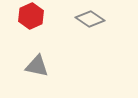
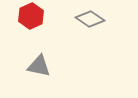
gray triangle: moved 2 px right
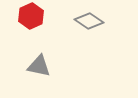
gray diamond: moved 1 px left, 2 px down
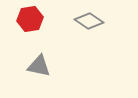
red hexagon: moved 1 px left, 3 px down; rotated 15 degrees clockwise
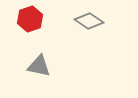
red hexagon: rotated 10 degrees counterclockwise
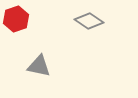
red hexagon: moved 14 px left
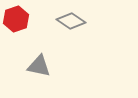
gray diamond: moved 18 px left
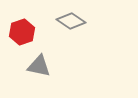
red hexagon: moved 6 px right, 13 px down
